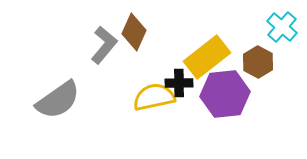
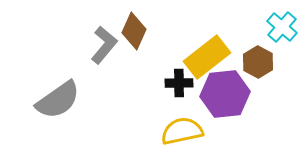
brown diamond: moved 1 px up
yellow semicircle: moved 28 px right, 34 px down
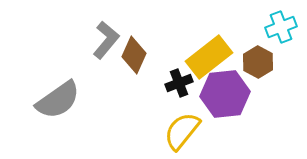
cyan cross: moved 1 px left; rotated 28 degrees clockwise
brown diamond: moved 24 px down
gray L-shape: moved 2 px right, 5 px up
yellow rectangle: moved 2 px right
black cross: rotated 20 degrees counterclockwise
yellow semicircle: rotated 39 degrees counterclockwise
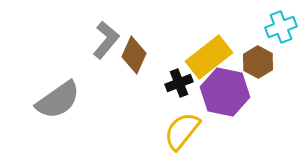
purple hexagon: moved 2 px up; rotated 18 degrees clockwise
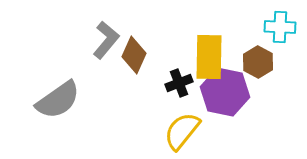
cyan cross: moved 1 px left; rotated 24 degrees clockwise
yellow rectangle: rotated 51 degrees counterclockwise
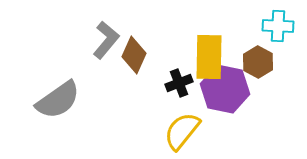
cyan cross: moved 2 px left, 1 px up
purple hexagon: moved 3 px up
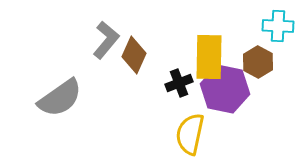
gray semicircle: moved 2 px right, 2 px up
yellow semicircle: moved 8 px right, 3 px down; rotated 27 degrees counterclockwise
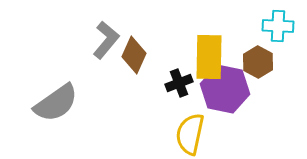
gray semicircle: moved 4 px left, 5 px down
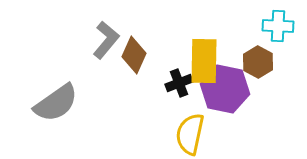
yellow rectangle: moved 5 px left, 4 px down
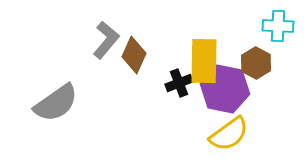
brown hexagon: moved 2 px left, 1 px down
yellow semicircle: moved 39 px right; rotated 138 degrees counterclockwise
